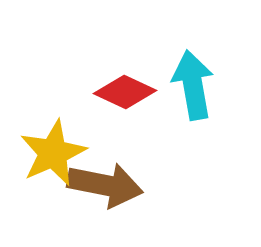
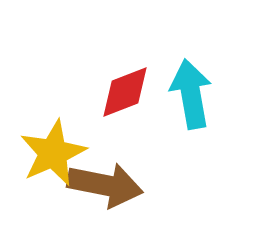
cyan arrow: moved 2 px left, 9 px down
red diamond: rotated 46 degrees counterclockwise
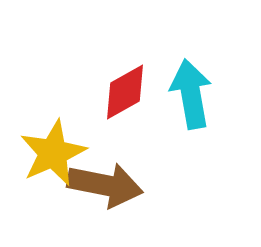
red diamond: rotated 8 degrees counterclockwise
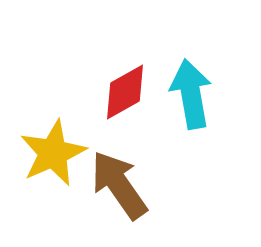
brown arrow: moved 14 px right; rotated 136 degrees counterclockwise
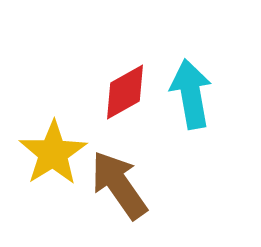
yellow star: rotated 8 degrees counterclockwise
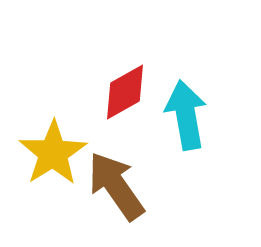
cyan arrow: moved 5 px left, 21 px down
brown arrow: moved 3 px left, 1 px down
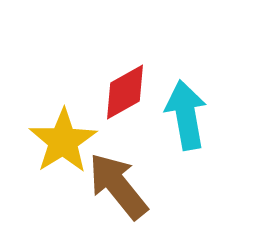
yellow star: moved 10 px right, 12 px up
brown arrow: moved 2 px right; rotated 4 degrees counterclockwise
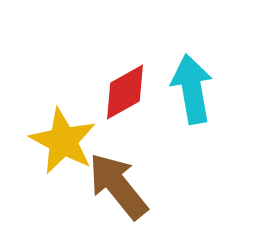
cyan arrow: moved 6 px right, 26 px up
yellow star: rotated 12 degrees counterclockwise
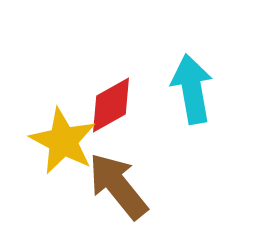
red diamond: moved 14 px left, 13 px down
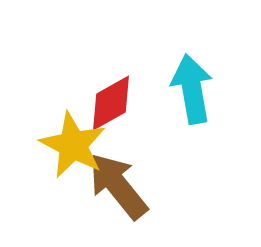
red diamond: moved 2 px up
yellow star: moved 10 px right, 4 px down
